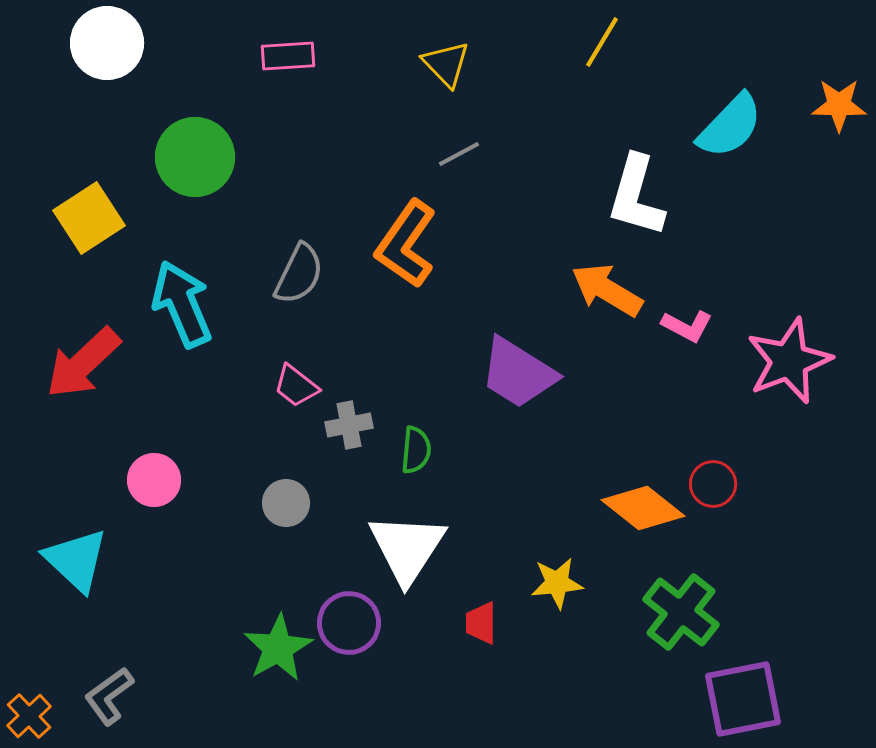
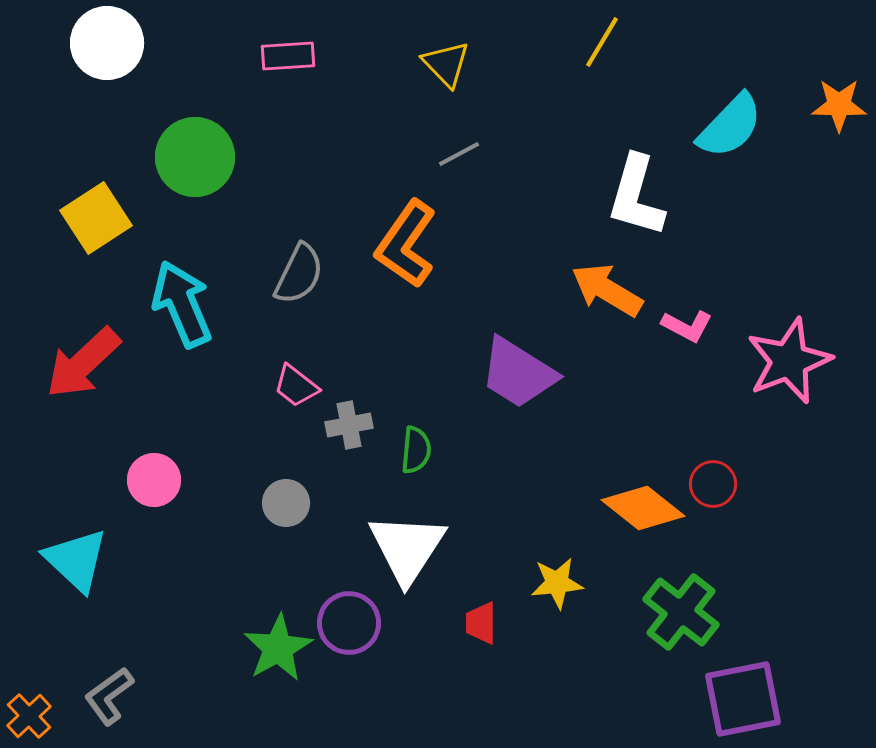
yellow square: moved 7 px right
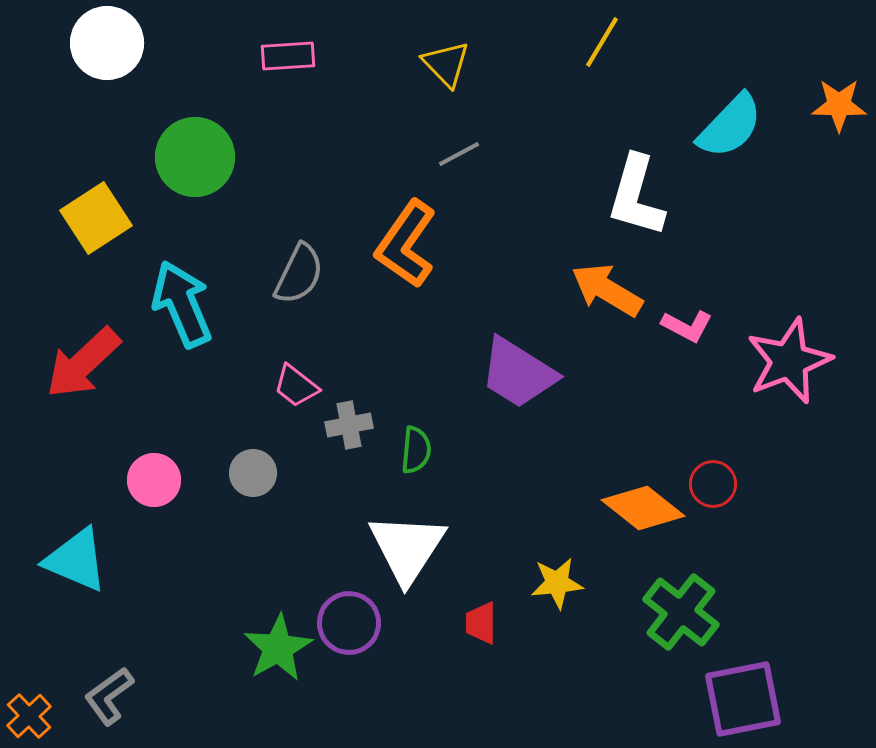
gray circle: moved 33 px left, 30 px up
cyan triangle: rotated 20 degrees counterclockwise
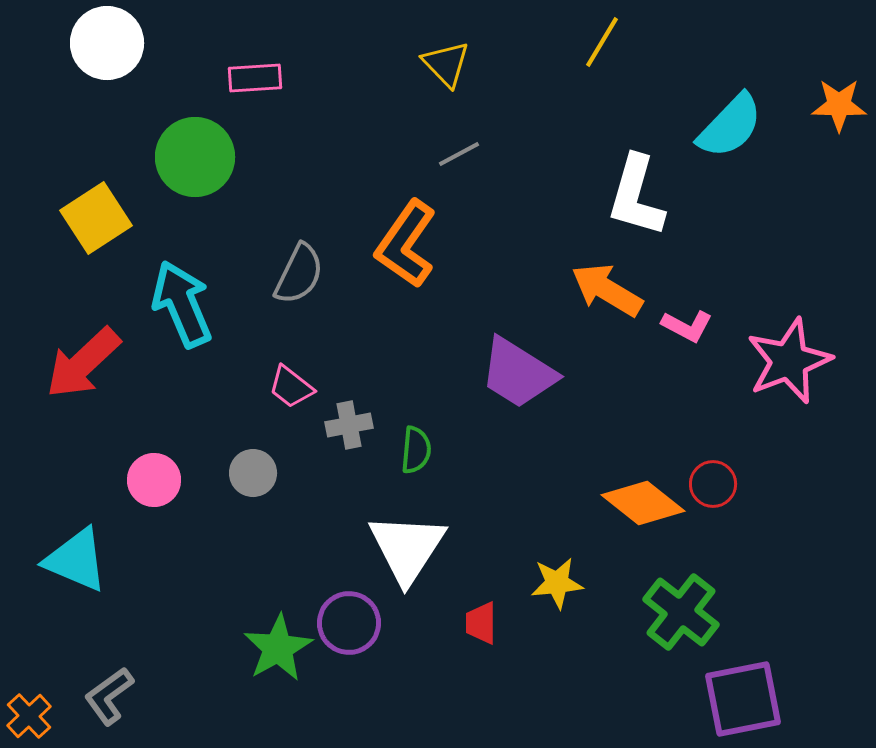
pink rectangle: moved 33 px left, 22 px down
pink trapezoid: moved 5 px left, 1 px down
orange diamond: moved 5 px up
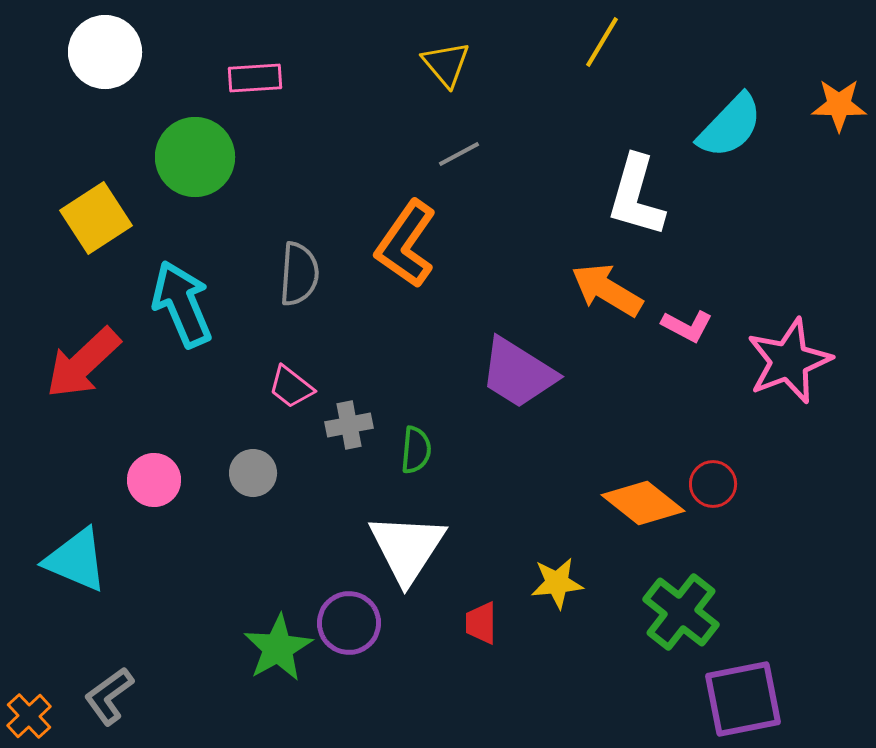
white circle: moved 2 px left, 9 px down
yellow triangle: rotated 4 degrees clockwise
gray semicircle: rotated 22 degrees counterclockwise
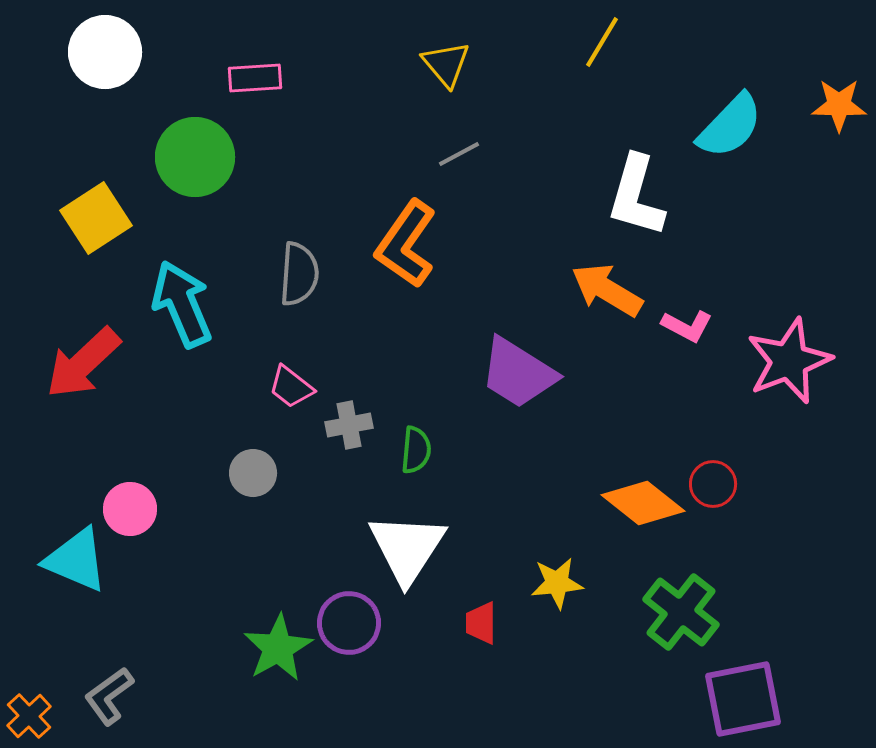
pink circle: moved 24 px left, 29 px down
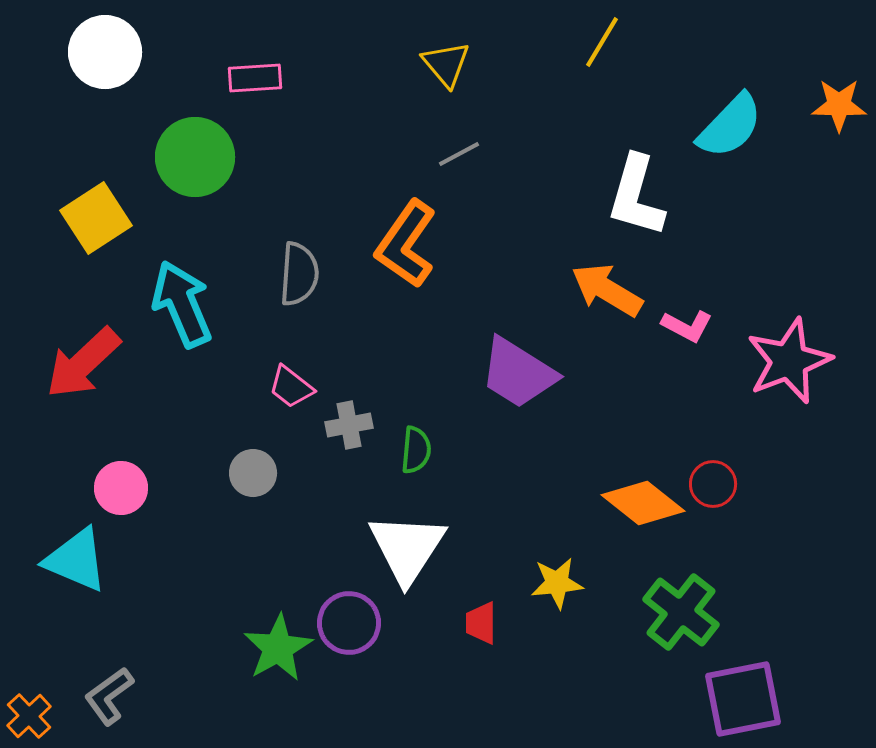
pink circle: moved 9 px left, 21 px up
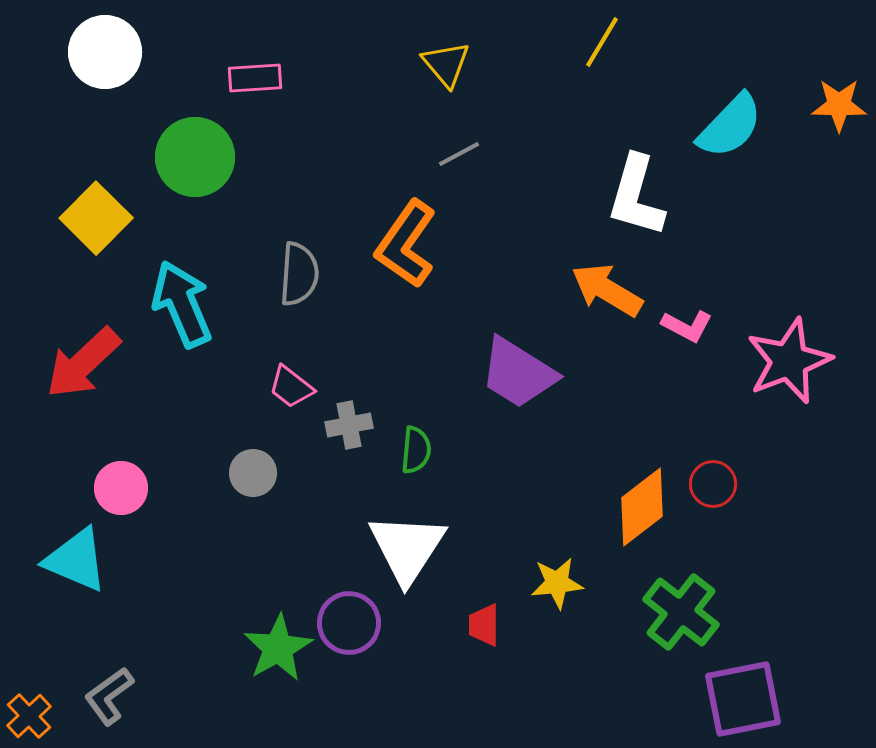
yellow square: rotated 12 degrees counterclockwise
orange diamond: moved 1 px left, 4 px down; rotated 76 degrees counterclockwise
red trapezoid: moved 3 px right, 2 px down
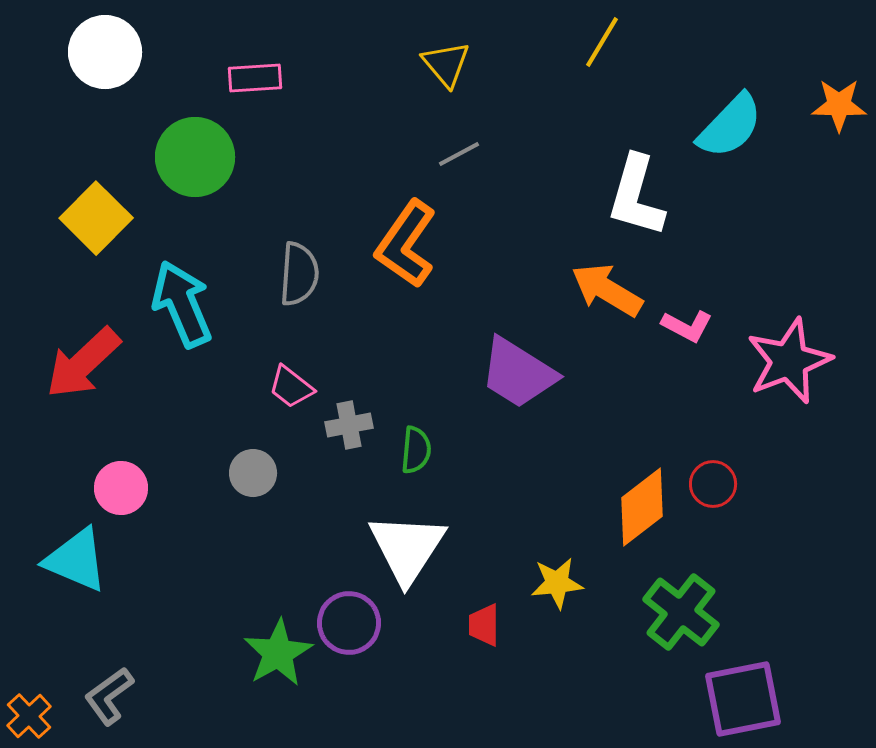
green star: moved 5 px down
